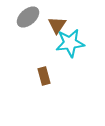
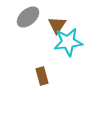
cyan star: moved 2 px left, 1 px up
brown rectangle: moved 2 px left
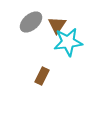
gray ellipse: moved 3 px right, 5 px down
brown rectangle: rotated 42 degrees clockwise
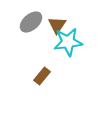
brown rectangle: rotated 12 degrees clockwise
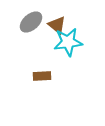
brown triangle: rotated 24 degrees counterclockwise
brown rectangle: rotated 48 degrees clockwise
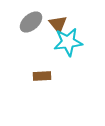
brown triangle: moved 1 px right, 1 px up; rotated 12 degrees clockwise
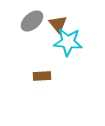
gray ellipse: moved 1 px right, 1 px up
cyan star: rotated 12 degrees clockwise
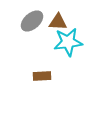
brown triangle: moved 2 px up; rotated 48 degrees counterclockwise
cyan star: rotated 12 degrees counterclockwise
